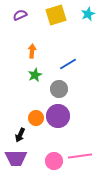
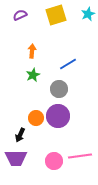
green star: moved 2 px left
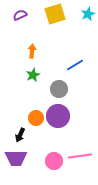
yellow square: moved 1 px left, 1 px up
blue line: moved 7 px right, 1 px down
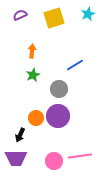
yellow square: moved 1 px left, 4 px down
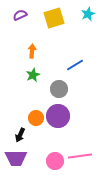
pink circle: moved 1 px right
